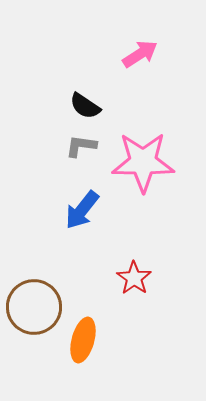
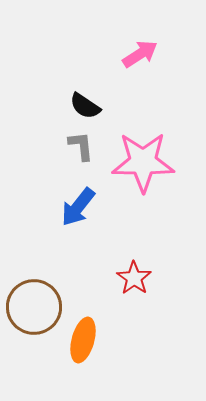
gray L-shape: rotated 76 degrees clockwise
blue arrow: moved 4 px left, 3 px up
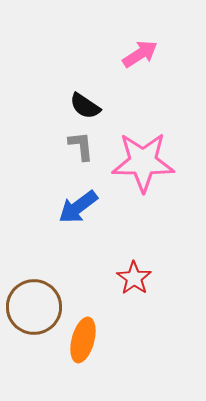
blue arrow: rotated 15 degrees clockwise
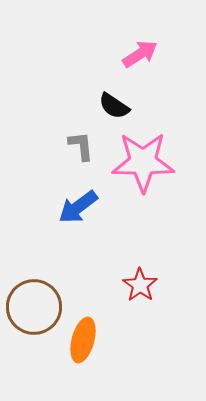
black semicircle: moved 29 px right
red star: moved 6 px right, 7 px down
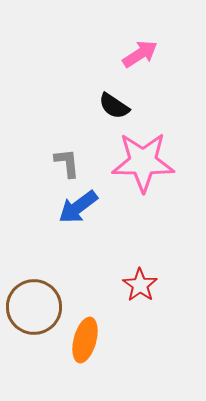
gray L-shape: moved 14 px left, 17 px down
orange ellipse: moved 2 px right
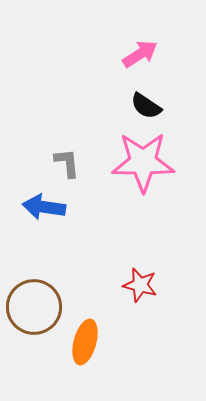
black semicircle: moved 32 px right
blue arrow: moved 34 px left; rotated 45 degrees clockwise
red star: rotated 20 degrees counterclockwise
orange ellipse: moved 2 px down
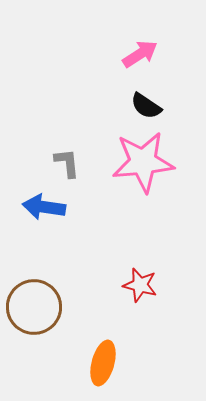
pink star: rotated 6 degrees counterclockwise
orange ellipse: moved 18 px right, 21 px down
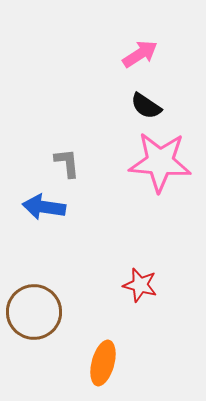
pink star: moved 17 px right; rotated 10 degrees clockwise
brown circle: moved 5 px down
